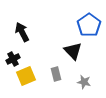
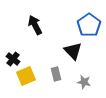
black arrow: moved 13 px right, 7 px up
black cross: rotated 24 degrees counterclockwise
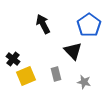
black arrow: moved 8 px right, 1 px up
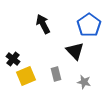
black triangle: moved 2 px right
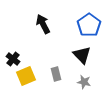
black triangle: moved 7 px right, 4 px down
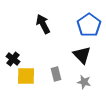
yellow square: rotated 24 degrees clockwise
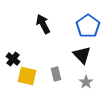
blue pentagon: moved 1 px left, 1 px down
yellow square: moved 1 px right; rotated 12 degrees clockwise
gray star: moved 2 px right; rotated 24 degrees clockwise
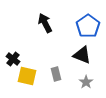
black arrow: moved 2 px right, 1 px up
black triangle: rotated 24 degrees counterclockwise
